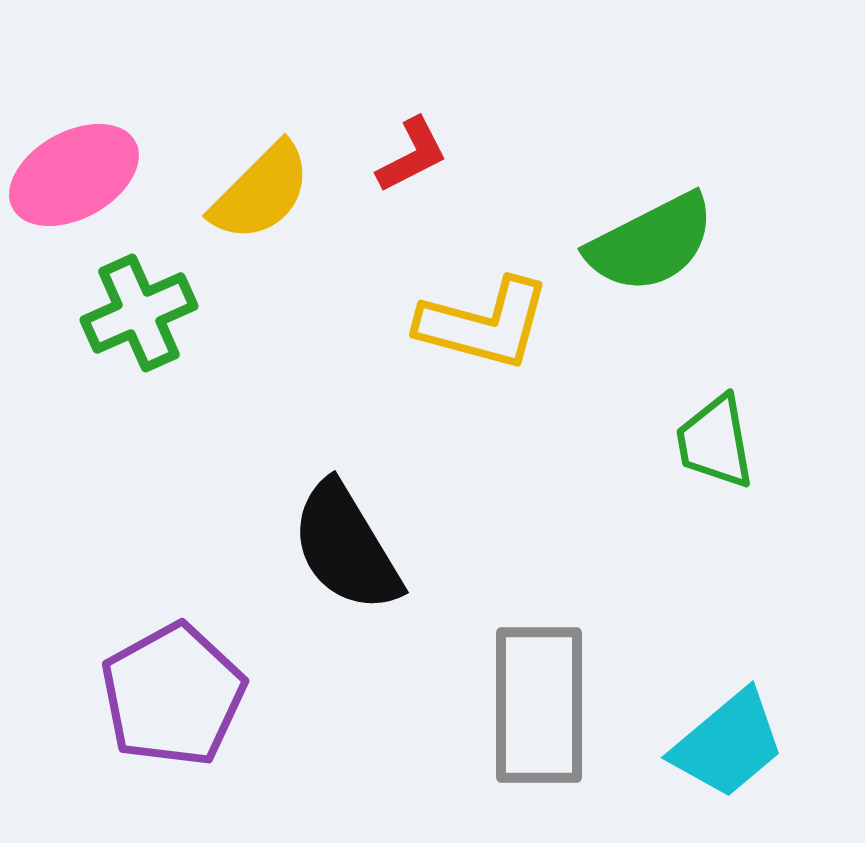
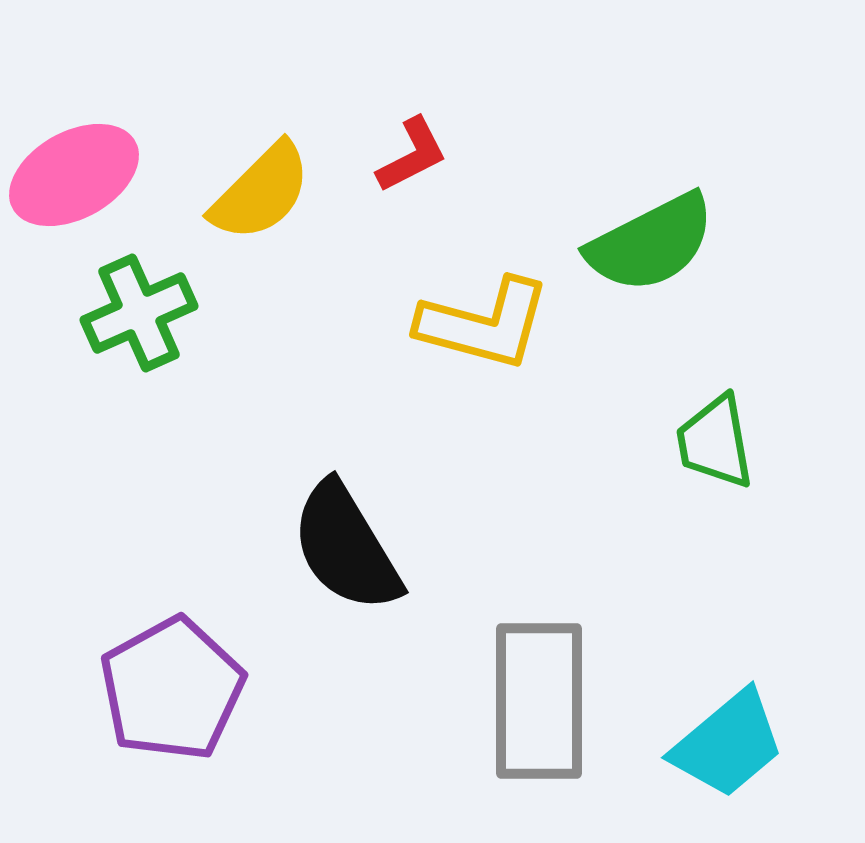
purple pentagon: moved 1 px left, 6 px up
gray rectangle: moved 4 px up
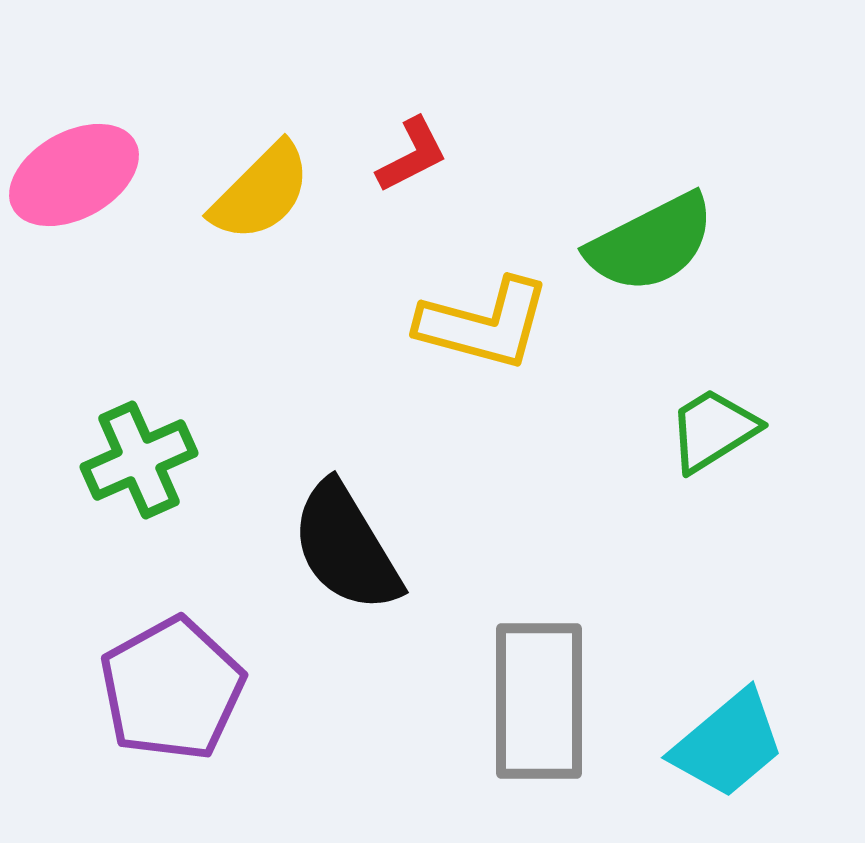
green cross: moved 147 px down
green trapezoid: moved 2 px left, 12 px up; rotated 68 degrees clockwise
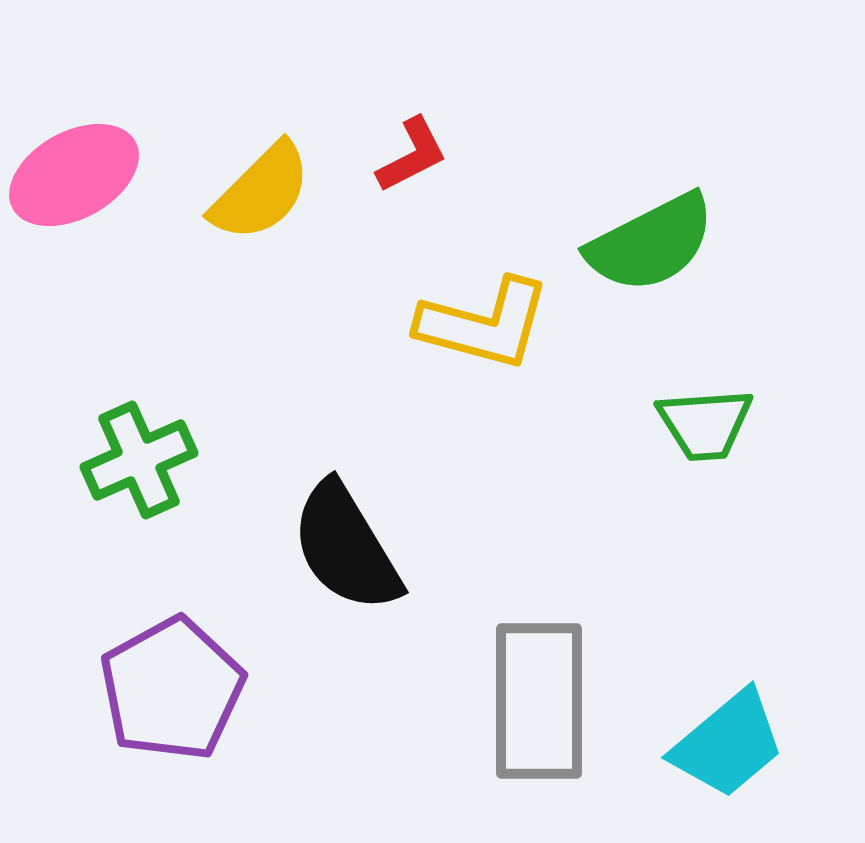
green trapezoid: moved 8 px left, 6 px up; rotated 152 degrees counterclockwise
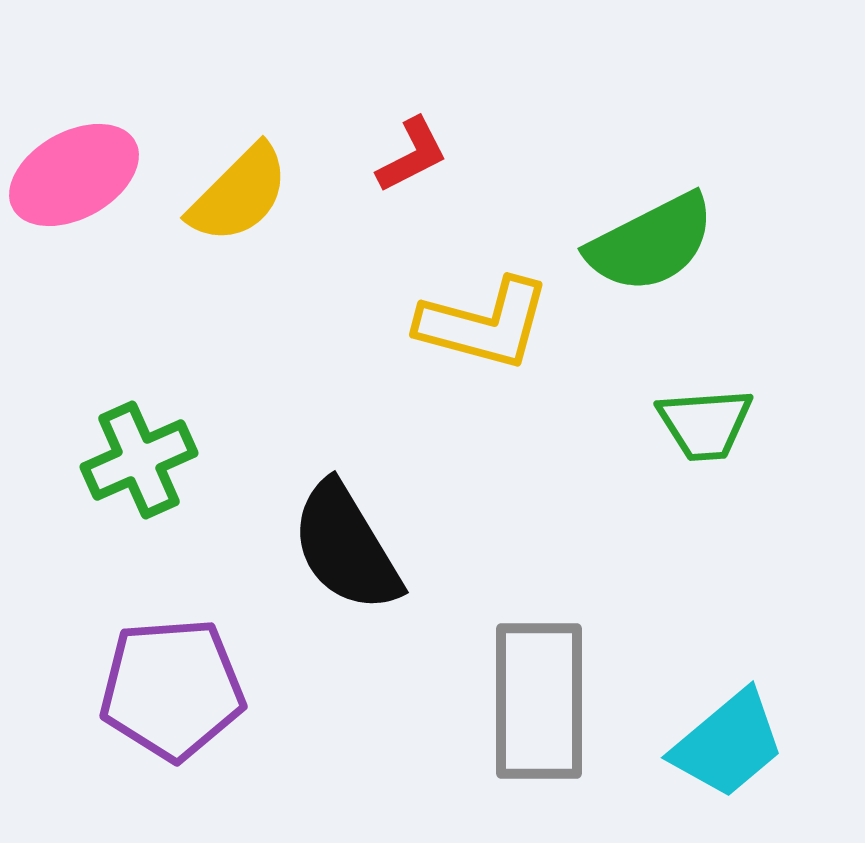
yellow semicircle: moved 22 px left, 2 px down
purple pentagon: rotated 25 degrees clockwise
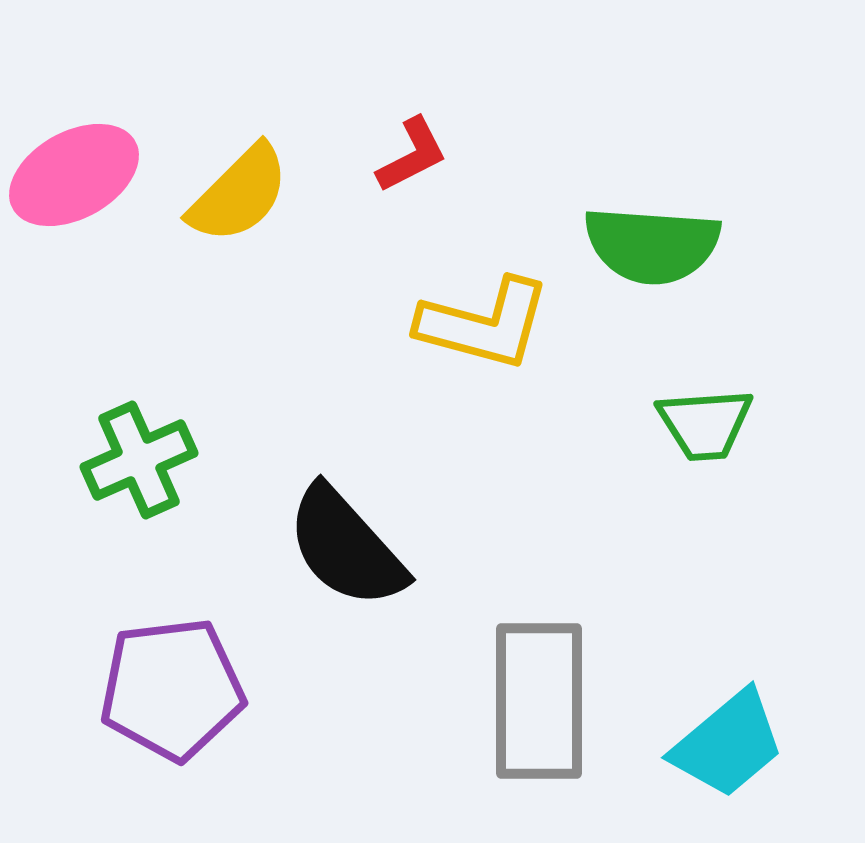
green semicircle: moved 1 px right, 2 px down; rotated 31 degrees clockwise
black semicircle: rotated 11 degrees counterclockwise
purple pentagon: rotated 3 degrees counterclockwise
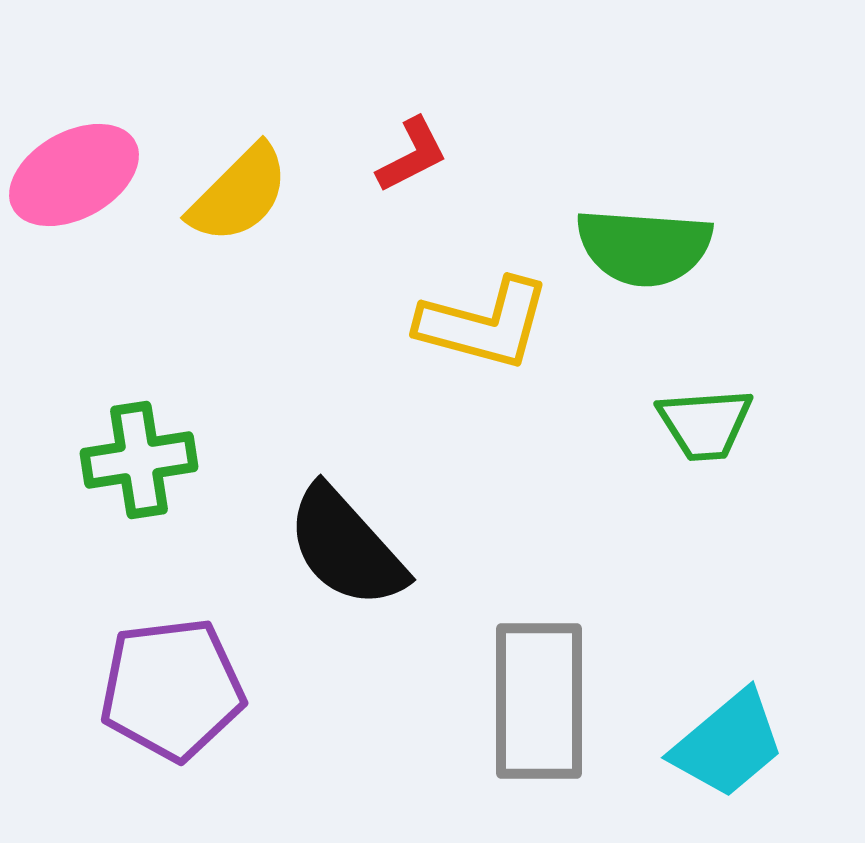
green semicircle: moved 8 px left, 2 px down
green cross: rotated 15 degrees clockwise
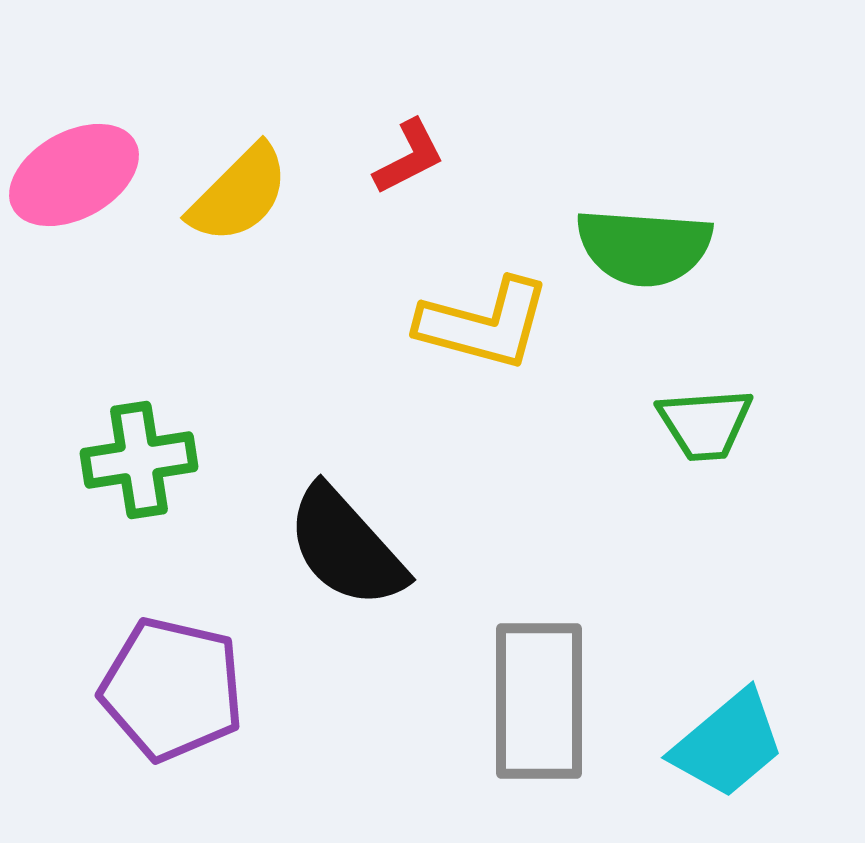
red L-shape: moved 3 px left, 2 px down
purple pentagon: rotated 20 degrees clockwise
